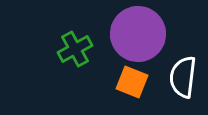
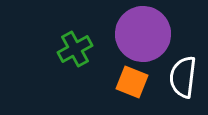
purple circle: moved 5 px right
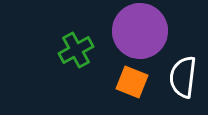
purple circle: moved 3 px left, 3 px up
green cross: moved 1 px right, 1 px down
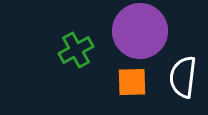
orange square: rotated 24 degrees counterclockwise
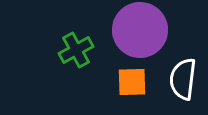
purple circle: moved 1 px up
white semicircle: moved 2 px down
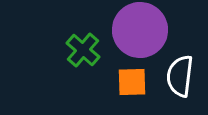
green cross: moved 7 px right; rotated 20 degrees counterclockwise
white semicircle: moved 3 px left, 3 px up
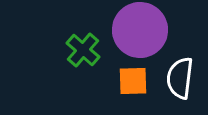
white semicircle: moved 2 px down
orange square: moved 1 px right, 1 px up
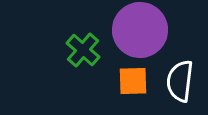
white semicircle: moved 3 px down
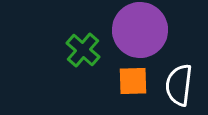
white semicircle: moved 1 px left, 4 px down
